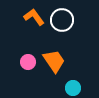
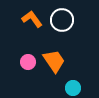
orange L-shape: moved 2 px left, 2 px down
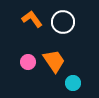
white circle: moved 1 px right, 2 px down
cyan circle: moved 5 px up
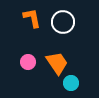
orange L-shape: moved 1 px up; rotated 25 degrees clockwise
orange trapezoid: moved 3 px right, 2 px down
cyan circle: moved 2 px left
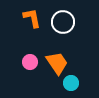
pink circle: moved 2 px right
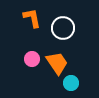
white circle: moved 6 px down
pink circle: moved 2 px right, 3 px up
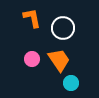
orange trapezoid: moved 2 px right, 3 px up
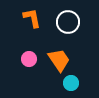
white circle: moved 5 px right, 6 px up
pink circle: moved 3 px left
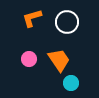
orange L-shape: rotated 95 degrees counterclockwise
white circle: moved 1 px left
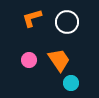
pink circle: moved 1 px down
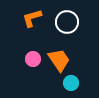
pink circle: moved 4 px right, 1 px up
